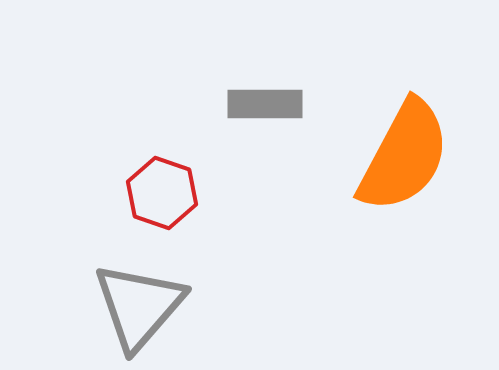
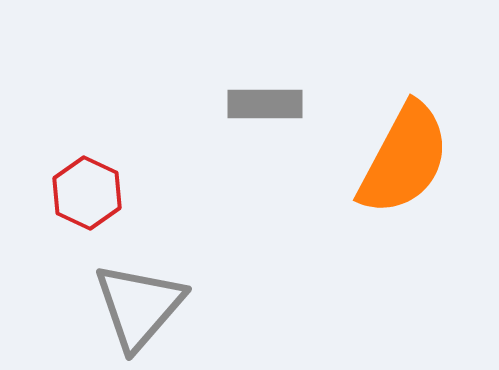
orange semicircle: moved 3 px down
red hexagon: moved 75 px left; rotated 6 degrees clockwise
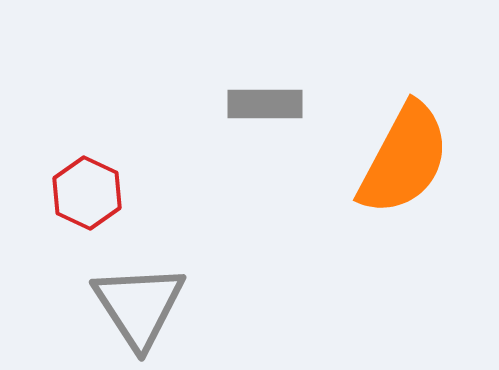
gray triangle: rotated 14 degrees counterclockwise
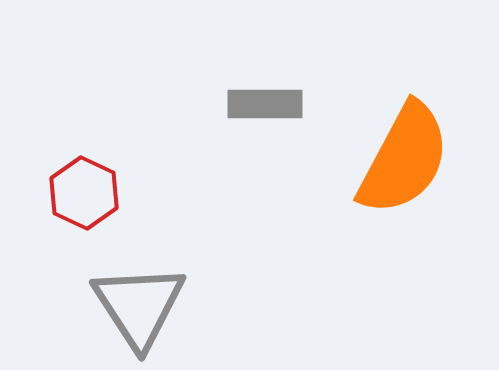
red hexagon: moved 3 px left
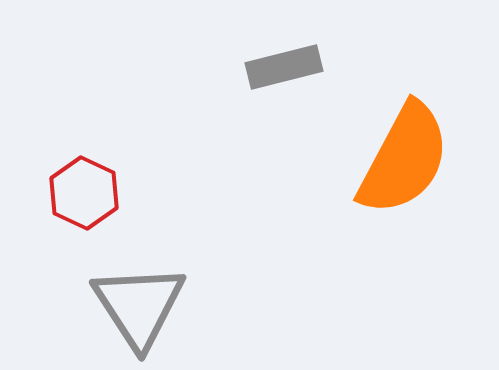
gray rectangle: moved 19 px right, 37 px up; rotated 14 degrees counterclockwise
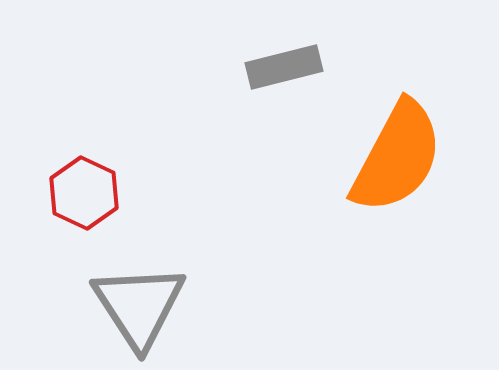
orange semicircle: moved 7 px left, 2 px up
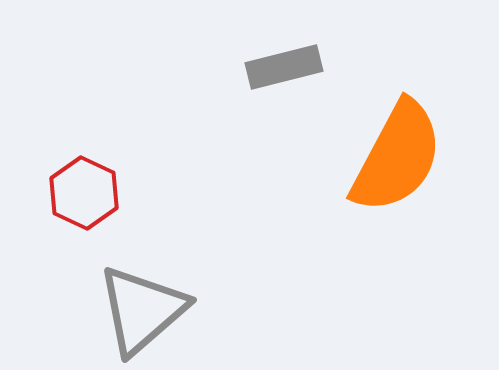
gray triangle: moved 3 px right, 4 px down; rotated 22 degrees clockwise
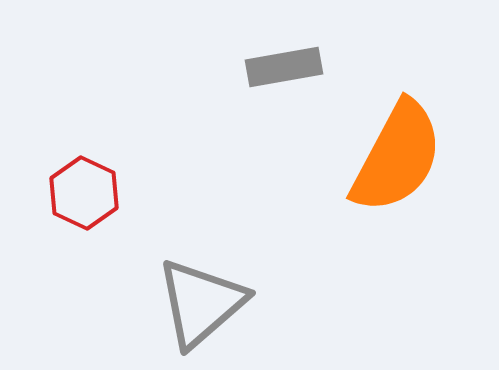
gray rectangle: rotated 4 degrees clockwise
gray triangle: moved 59 px right, 7 px up
